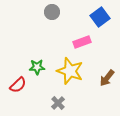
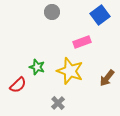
blue square: moved 2 px up
green star: rotated 21 degrees clockwise
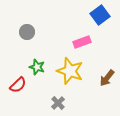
gray circle: moved 25 px left, 20 px down
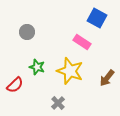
blue square: moved 3 px left, 3 px down; rotated 24 degrees counterclockwise
pink rectangle: rotated 54 degrees clockwise
red semicircle: moved 3 px left
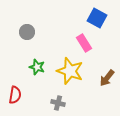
pink rectangle: moved 2 px right, 1 px down; rotated 24 degrees clockwise
red semicircle: moved 10 px down; rotated 36 degrees counterclockwise
gray cross: rotated 32 degrees counterclockwise
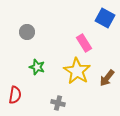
blue square: moved 8 px right
yellow star: moved 7 px right; rotated 12 degrees clockwise
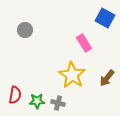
gray circle: moved 2 px left, 2 px up
green star: moved 34 px down; rotated 21 degrees counterclockwise
yellow star: moved 5 px left, 4 px down
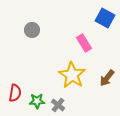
gray circle: moved 7 px right
red semicircle: moved 2 px up
gray cross: moved 2 px down; rotated 24 degrees clockwise
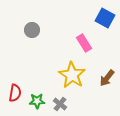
gray cross: moved 2 px right, 1 px up
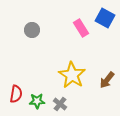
pink rectangle: moved 3 px left, 15 px up
brown arrow: moved 2 px down
red semicircle: moved 1 px right, 1 px down
